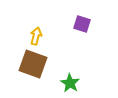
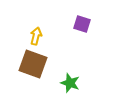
green star: rotated 12 degrees counterclockwise
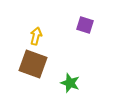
purple square: moved 3 px right, 1 px down
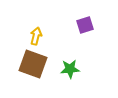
purple square: rotated 36 degrees counterclockwise
green star: moved 14 px up; rotated 24 degrees counterclockwise
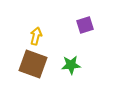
green star: moved 1 px right, 4 px up
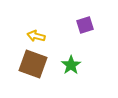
yellow arrow: rotated 90 degrees counterclockwise
green star: rotated 30 degrees counterclockwise
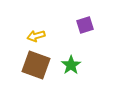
yellow arrow: rotated 30 degrees counterclockwise
brown square: moved 3 px right, 1 px down
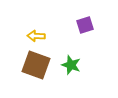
yellow arrow: rotated 18 degrees clockwise
green star: rotated 18 degrees counterclockwise
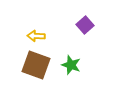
purple square: rotated 24 degrees counterclockwise
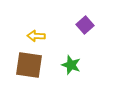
brown square: moved 7 px left; rotated 12 degrees counterclockwise
